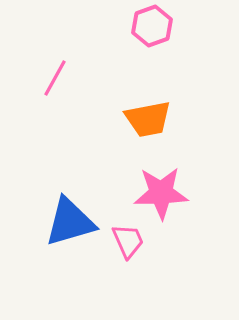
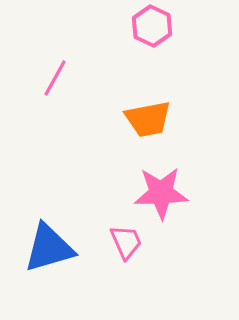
pink hexagon: rotated 15 degrees counterclockwise
blue triangle: moved 21 px left, 26 px down
pink trapezoid: moved 2 px left, 1 px down
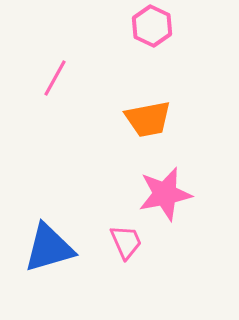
pink star: moved 4 px right, 1 px down; rotated 10 degrees counterclockwise
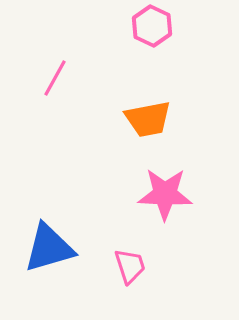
pink star: rotated 14 degrees clockwise
pink trapezoid: moved 4 px right, 24 px down; rotated 6 degrees clockwise
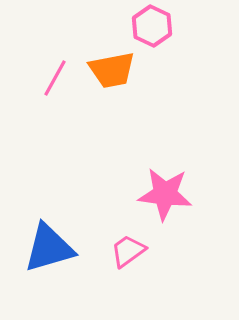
orange trapezoid: moved 36 px left, 49 px up
pink star: rotated 4 degrees clockwise
pink trapezoid: moved 2 px left, 15 px up; rotated 108 degrees counterclockwise
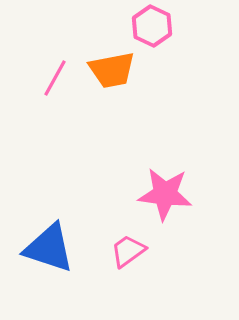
blue triangle: rotated 34 degrees clockwise
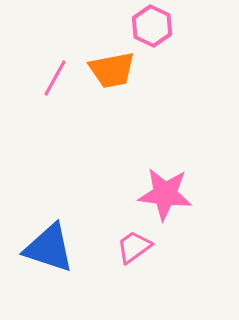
pink trapezoid: moved 6 px right, 4 px up
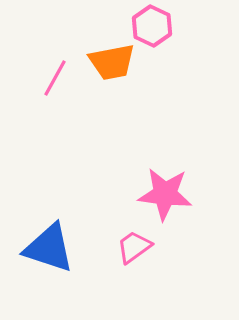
orange trapezoid: moved 8 px up
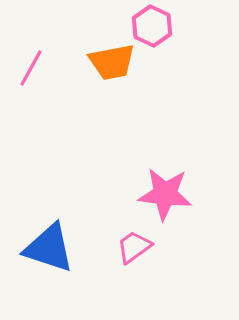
pink line: moved 24 px left, 10 px up
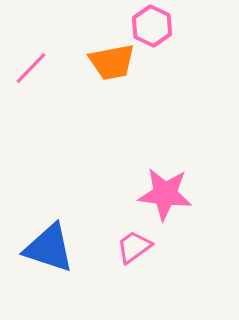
pink line: rotated 15 degrees clockwise
